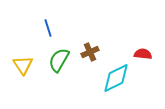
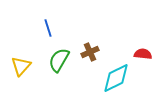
yellow triangle: moved 2 px left, 1 px down; rotated 15 degrees clockwise
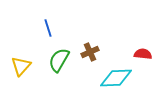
cyan diamond: rotated 24 degrees clockwise
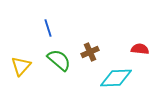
red semicircle: moved 3 px left, 5 px up
green semicircle: rotated 100 degrees clockwise
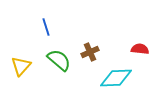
blue line: moved 2 px left, 1 px up
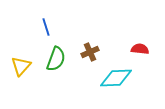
green semicircle: moved 3 px left, 1 px up; rotated 70 degrees clockwise
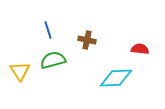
blue line: moved 2 px right, 3 px down
brown cross: moved 3 px left, 12 px up; rotated 36 degrees clockwise
green semicircle: moved 3 px left, 1 px down; rotated 125 degrees counterclockwise
yellow triangle: moved 1 px left, 5 px down; rotated 15 degrees counterclockwise
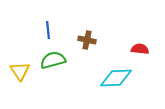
blue line: rotated 12 degrees clockwise
